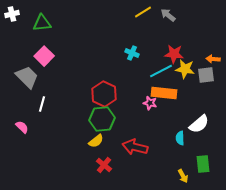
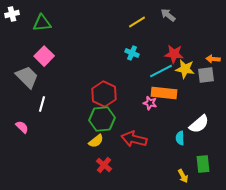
yellow line: moved 6 px left, 10 px down
red arrow: moved 1 px left, 8 px up
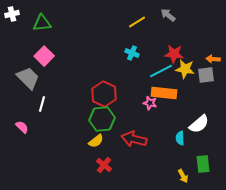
gray trapezoid: moved 1 px right, 1 px down
